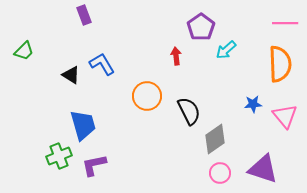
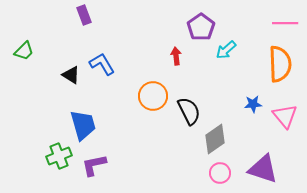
orange circle: moved 6 px right
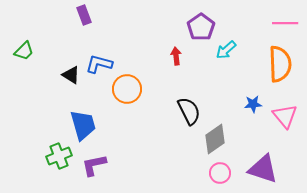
blue L-shape: moved 3 px left; rotated 44 degrees counterclockwise
orange circle: moved 26 px left, 7 px up
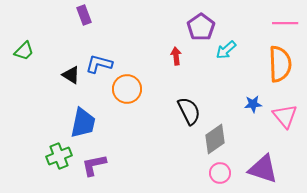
blue trapezoid: moved 2 px up; rotated 28 degrees clockwise
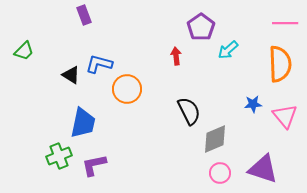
cyan arrow: moved 2 px right
gray diamond: rotated 12 degrees clockwise
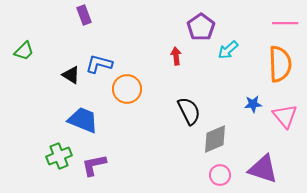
blue trapezoid: moved 3 px up; rotated 80 degrees counterclockwise
pink circle: moved 2 px down
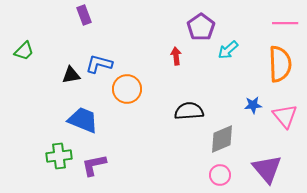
black triangle: rotated 42 degrees counterclockwise
blue star: moved 1 px down
black semicircle: rotated 68 degrees counterclockwise
gray diamond: moved 7 px right
green cross: rotated 15 degrees clockwise
purple triangle: moved 4 px right; rotated 32 degrees clockwise
